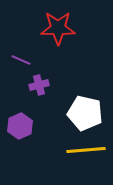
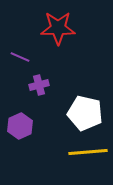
purple line: moved 1 px left, 3 px up
yellow line: moved 2 px right, 2 px down
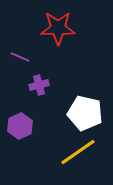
yellow line: moved 10 px left; rotated 30 degrees counterclockwise
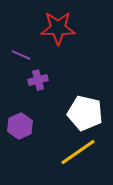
purple line: moved 1 px right, 2 px up
purple cross: moved 1 px left, 5 px up
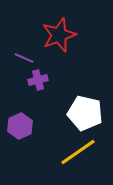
red star: moved 1 px right, 7 px down; rotated 20 degrees counterclockwise
purple line: moved 3 px right, 3 px down
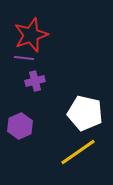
red star: moved 28 px left
purple line: rotated 18 degrees counterclockwise
purple cross: moved 3 px left, 1 px down
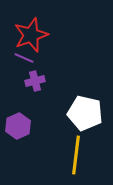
purple line: rotated 18 degrees clockwise
purple hexagon: moved 2 px left
yellow line: moved 2 px left, 3 px down; rotated 48 degrees counterclockwise
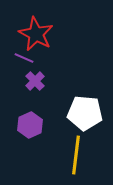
red star: moved 5 px right, 1 px up; rotated 24 degrees counterclockwise
purple cross: rotated 30 degrees counterclockwise
white pentagon: rotated 8 degrees counterclockwise
purple hexagon: moved 12 px right, 1 px up
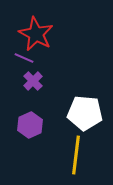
purple cross: moved 2 px left
